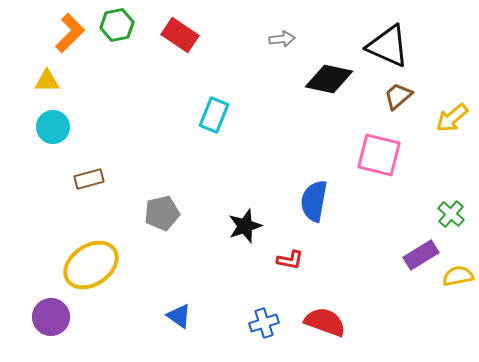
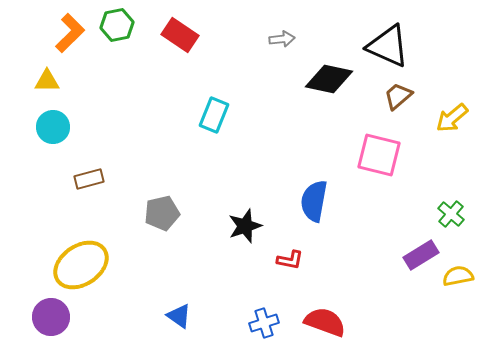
yellow ellipse: moved 10 px left
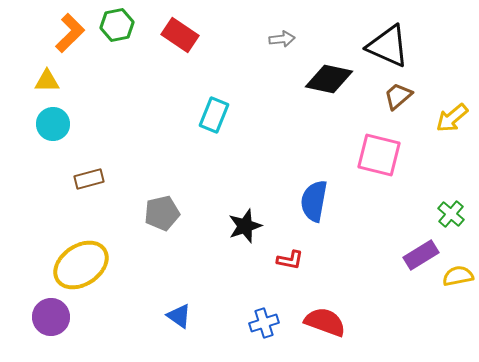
cyan circle: moved 3 px up
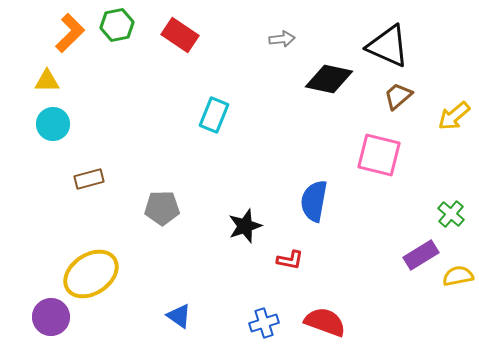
yellow arrow: moved 2 px right, 2 px up
gray pentagon: moved 5 px up; rotated 12 degrees clockwise
yellow ellipse: moved 10 px right, 9 px down
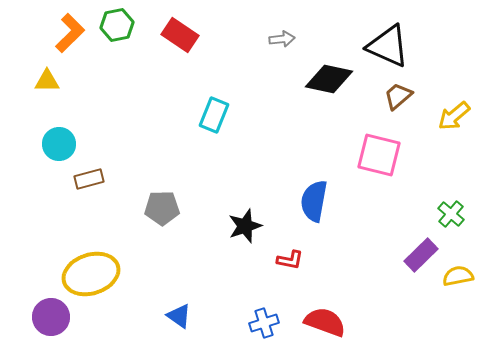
cyan circle: moved 6 px right, 20 px down
purple rectangle: rotated 12 degrees counterclockwise
yellow ellipse: rotated 16 degrees clockwise
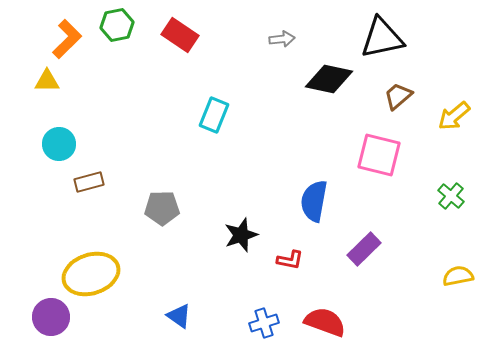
orange L-shape: moved 3 px left, 6 px down
black triangle: moved 6 px left, 8 px up; rotated 36 degrees counterclockwise
brown rectangle: moved 3 px down
green cross: moved 18 px up
black star: moved 4 px left, 9 px down
purple rectangle: moved 57 px left, 6 px up
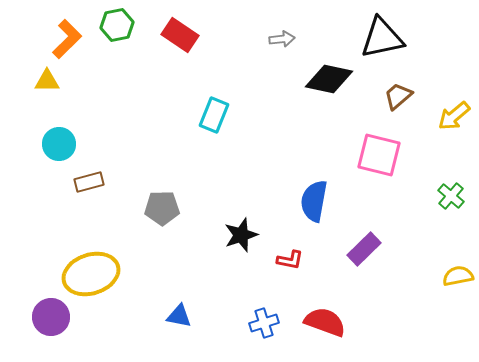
blue triangle: rotated 24 degrees counterclockwise
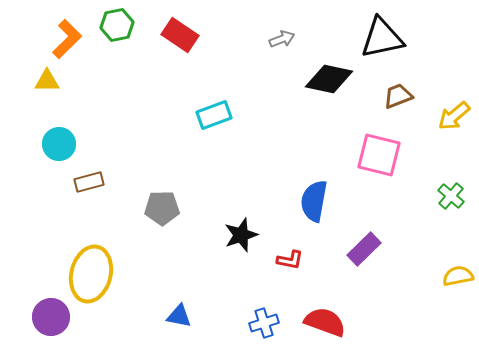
gray arrow: rotated 15 degrees counterclockwise
brown trapezoid: rotated 20 degrees clockwise
cyan rectangle: rotated 48 degrees clockwise
yellow ellipse: rotated 58 degrees counterclockwise
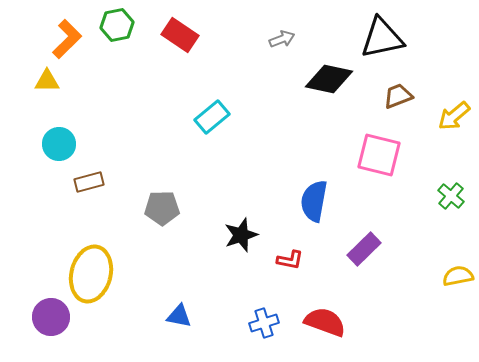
cyan rectangle: moved 2 px left, 2 px down; rotated 20 degrees counterclockwise
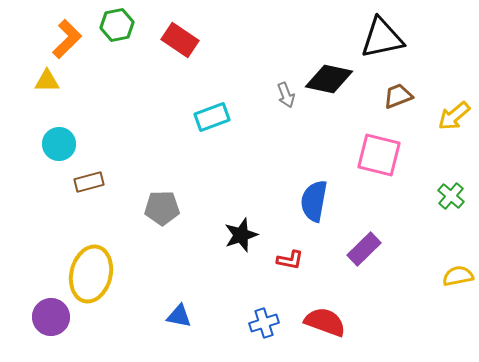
red rectangle: moved 5 px down
gray arrow: moved 4 px right, 56 px down; rotated 90 degrees clockwise
cyan rectangle: rotated 20 degrees clockwise
